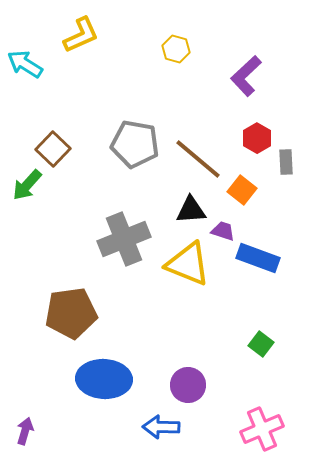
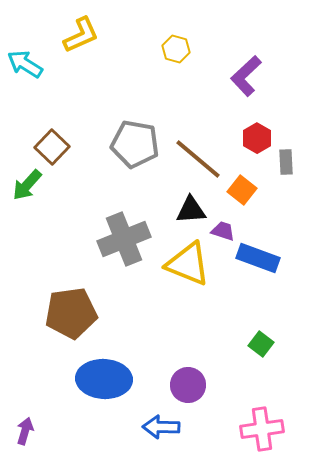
brown square: moved 1 px left, 2 px up
pink cross: rotated 15 degrees clockwise
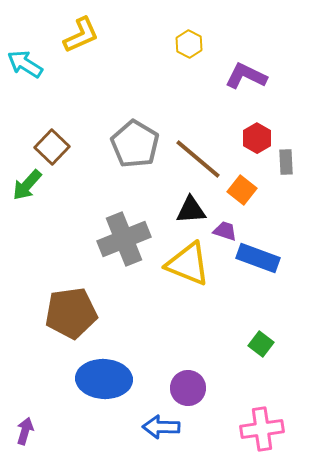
yellow hexagon: moved 13 px right, 5 px up; rotated 12 degrees clockwise
purple L-shape: rotated 69 degrees clockwise
gray pentagon: rotated 21 degrees clockwise
purple trapezoid: moved 2 px right
purple circle: moved 3 px down
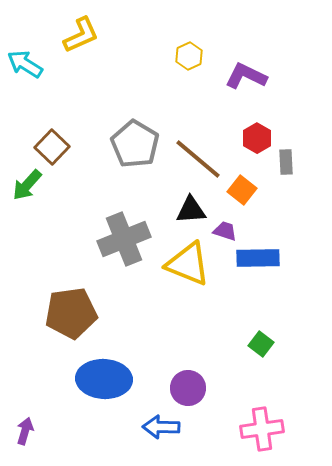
yellow hexagon: moved 12 px down; rotated 8 degrees clockwise
blue rectangle: rotated 21 degrees counterclockwise
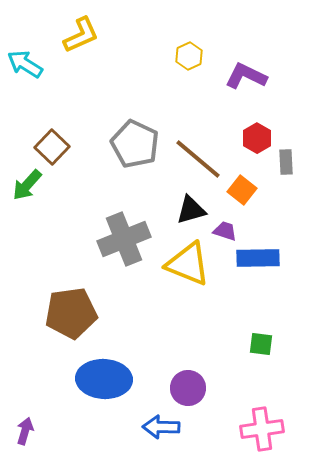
gray pentagon: rotated 6 degrees counterclockwise
black triangle: rotated 12 degrees counterclockwise
green square: rotated 30 degrees counterclockwise
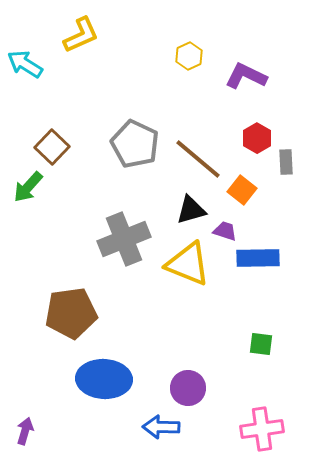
green arrow: moved 1 px right, 2 px down
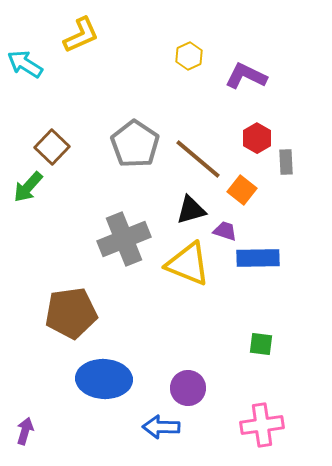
gray pentagon: rotated 9 degrees clockwise
pink cross: moved 4 px up
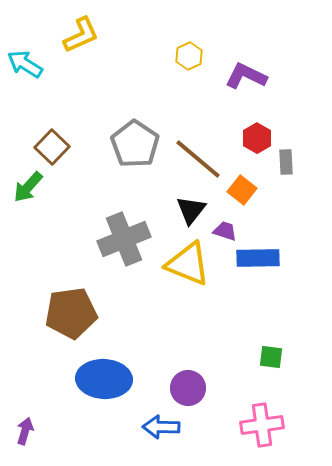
black triangle: rotated 36 degrees counterclockwise
green square: moved 10 px right, 13 px down
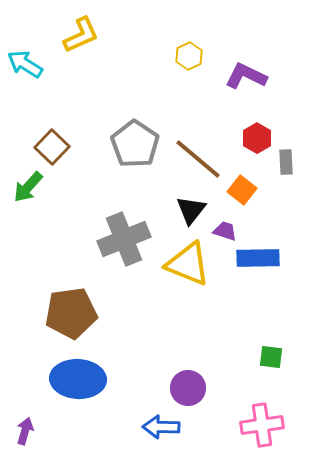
blue ellipse: moved 26 px left
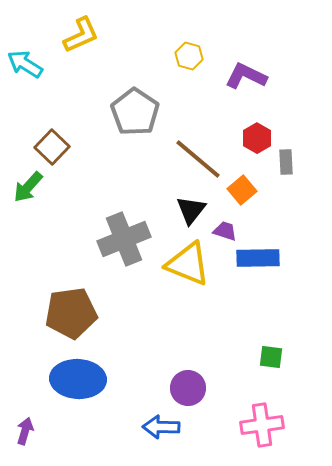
yellow hexagon: rotated 20 degrees counterclockwise
gray pentagon: moved 32 px up
orange square: rotated 12 degrees clockwise
